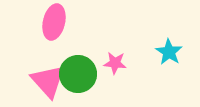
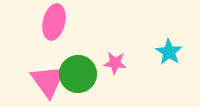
pink triangle: rotated 6 degrees clockwise
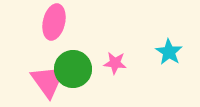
green circle: moved 5 px left, 5 px up
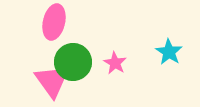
pink star: rotated 25 degrees clockwise
green circle: moved 7 px up
pink triangle: moved 4 px right
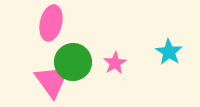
pink ellipse: moved 3 px left, 1 px down
pink star: rotated 10 degrees clockwise
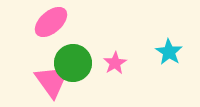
pink ellipse: moved 1 px up; rotated 36 degrees clockwise
green circle: moved 1 px down
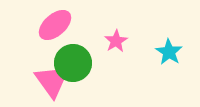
pink ellipse: moved 4 px right, 3 px down
pink star: moved 1 px right, 22 px up
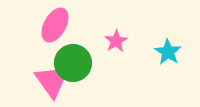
pink ellipse: rotated 20 degrees counterclockwise
cyan star: moved 1 px left
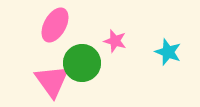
pink star: moved 1 px left; rotated 25 degrees counterclockwise
cyan star: rotated 12 degrees counterclockwise
green circle: moved 9 px right
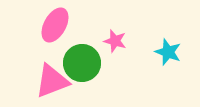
pink triangle: rotated 45 degrees clockwise
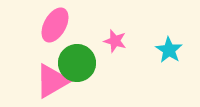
cyan star: moved 1 px right, 2 px up; rotated 12 degrees clockwise
green circle: moved 5 px left
pink triangle: rotated 9 degrees counterclockwise
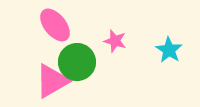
pink ellipse: rotated 68 degrees counterclockwise
green circle: moved 1 px up
